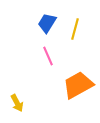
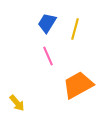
yellow arrow: rotated 12 degrees counterclockwise
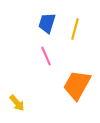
blue trapezoid: rotated 15 degrees counterclockwise
pink line: moved 2 px left
orange trapezoid: moved 1 px left; rotated 32 degrees counterclockwise
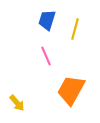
blue trapezoid: moved 3 px up
orange trapezoid: moved 6 px left, 5 px down
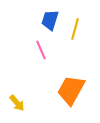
blue trapezoid: moved 3 px right
pink line: moved 5 px left, 6 px up
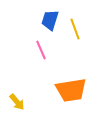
yellow line: rotated 35 degrees counterclockwise
orange trapezoid: rotated 128 degrees counterclockwise
yellow arrow: moved 1 px up
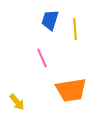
yellow line: rotated 15 degrees clockwise
pink line: moved 1 px right, 8 px down
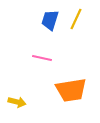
yellow line: moved 1 px right, 10 px up; rotated 30 degrees clockwise
pink line: rotated 54 degrees counterclockwise
yellow arrow: rotated 36 degrees counterclockwise
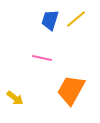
yellow line: rotated 25 degrees clockwise
orange trapezoid: rotated 128 degrees clockwise
yellow arrow: moved 2 px left, 4 px up; rotated 24 degrees clockwise
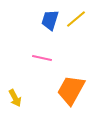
yellow arrow: rotated 24 degrees clockwise
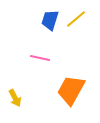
pink line: moved 2 px left
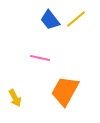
blue trapezoid: rotated 55 degrees counterclockwise
orange trapezoid: moved 6 px left, 1 px down
